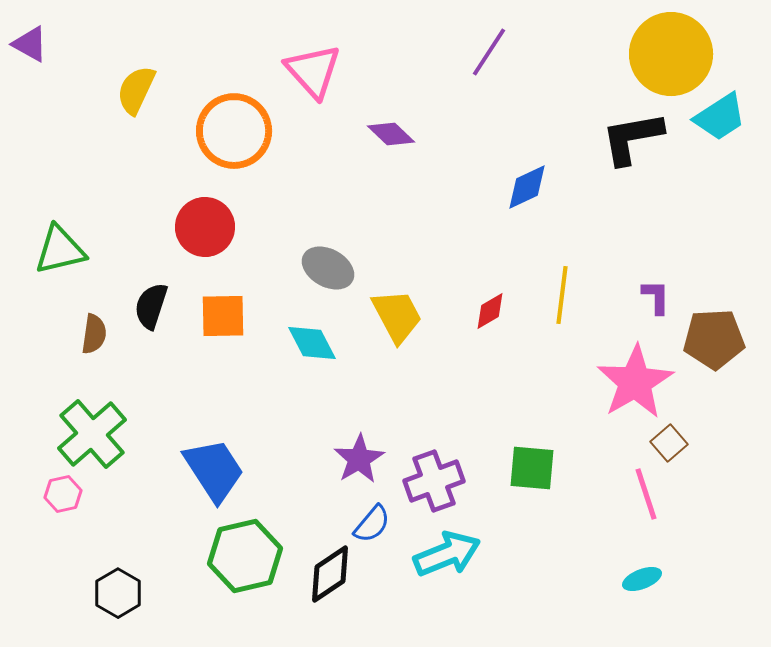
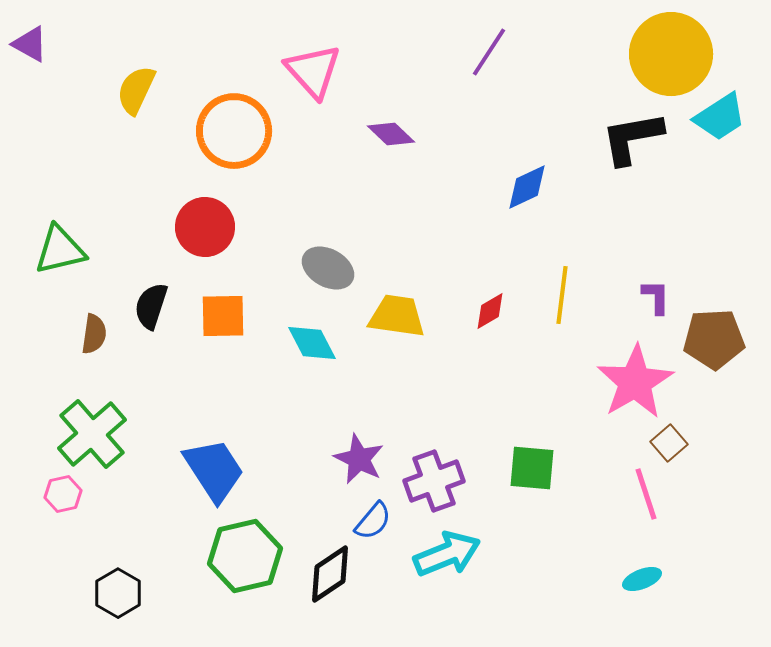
yellow trapezoid: rotated 54 degrees counterclockwise
purple star: rotated 15 degrees counterclockwise
blue semicircle: moved 1 px right, 3 px up
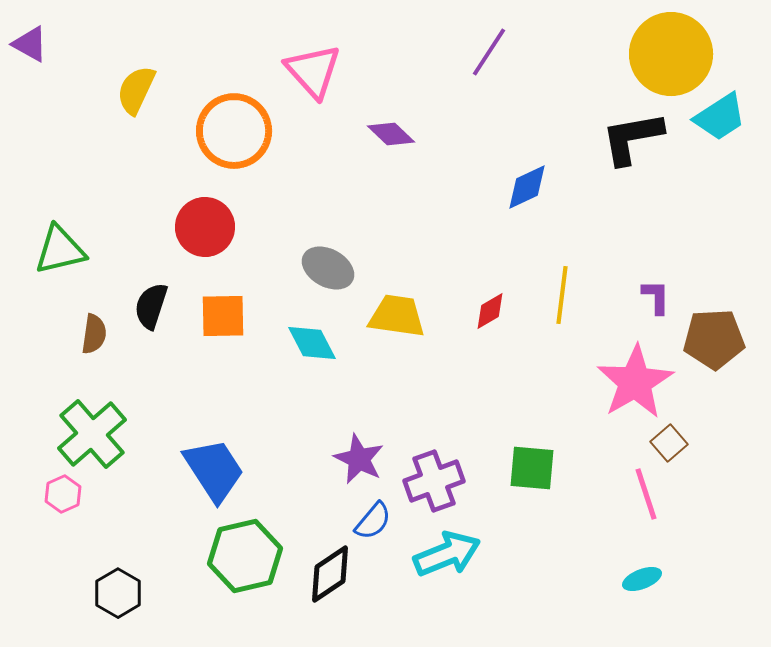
pink hexagon: rotated 12 degrees counterclockwise
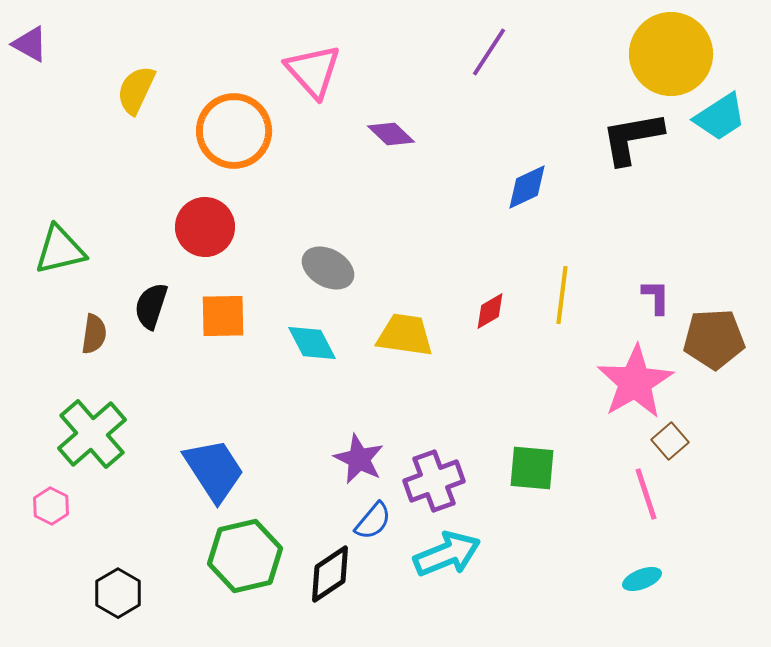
yellow trapezoid: moved 8 px right, 19 px down
brown square: moved 1 px right, 2 px up
pink hexagon: moved 12 px left, 12 px down; rotated 9 degrees counterclockwise
